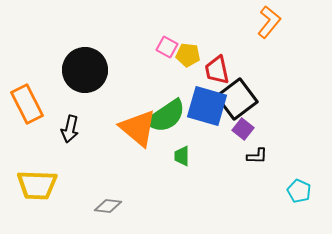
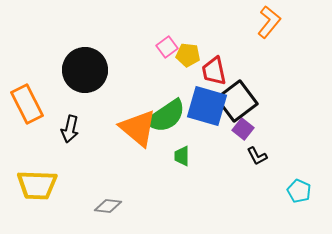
pink square: rotated 25 degrees clockwise
red trapezoid: moved 3 px left, 1 px down
black square: moved 2 px down
black L-shape: rotated 60 degrees clockwise
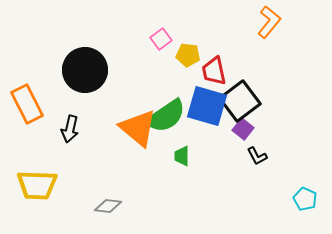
pink square: moved 6 px left, 8 px up
black square: moved 3 px right
cyan pentagon: moved 6 px right, 8 px down
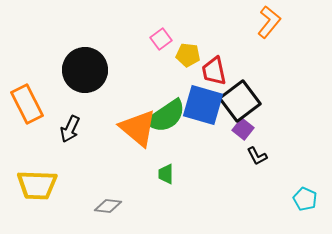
blue square: moved 4 px left, 1 px up
black arrow: rotated 12 degrees clockwise
green trapezoid: moved 16 px left, 18 px down
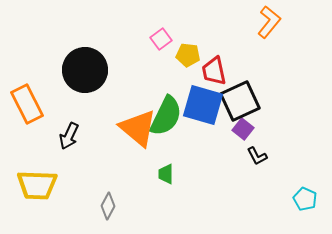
black square: rotated 12 degrees clockwise
green semicircle: rotated 30 degrees counterclockwise
black arrow: moved 1 px left, 7 px down
gray diamond: rotated 68 degrees counterclockwise
